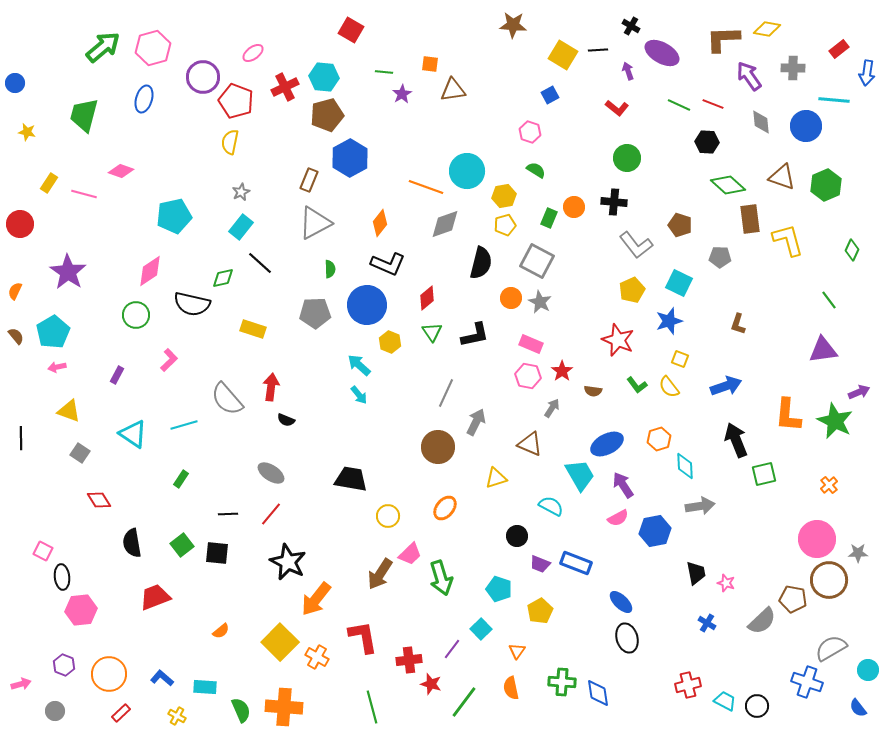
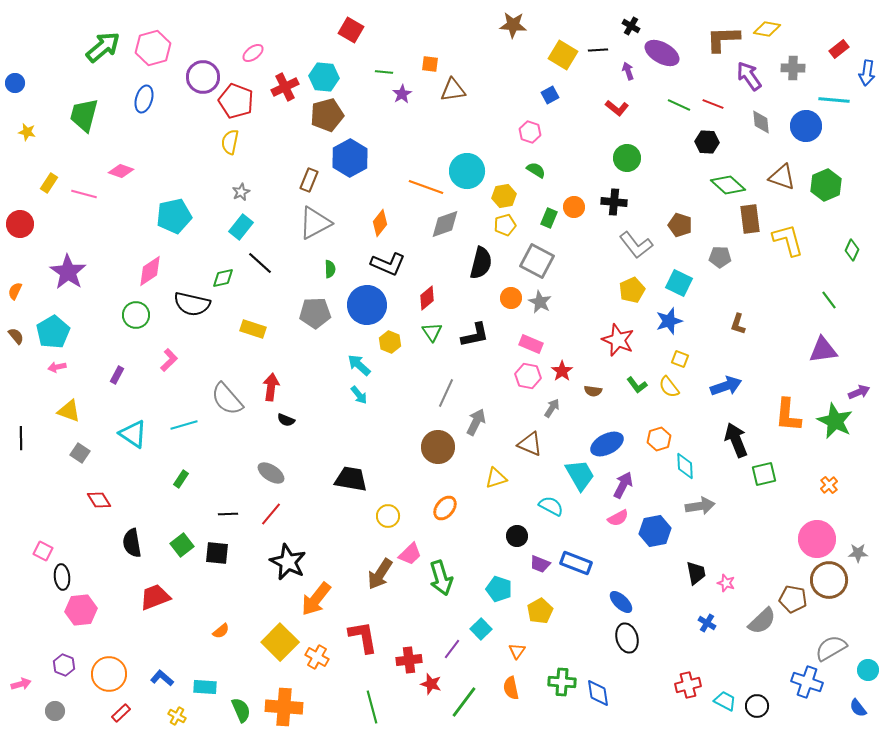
purple arrow at (623, 485): rotated 60 degrees clockwise
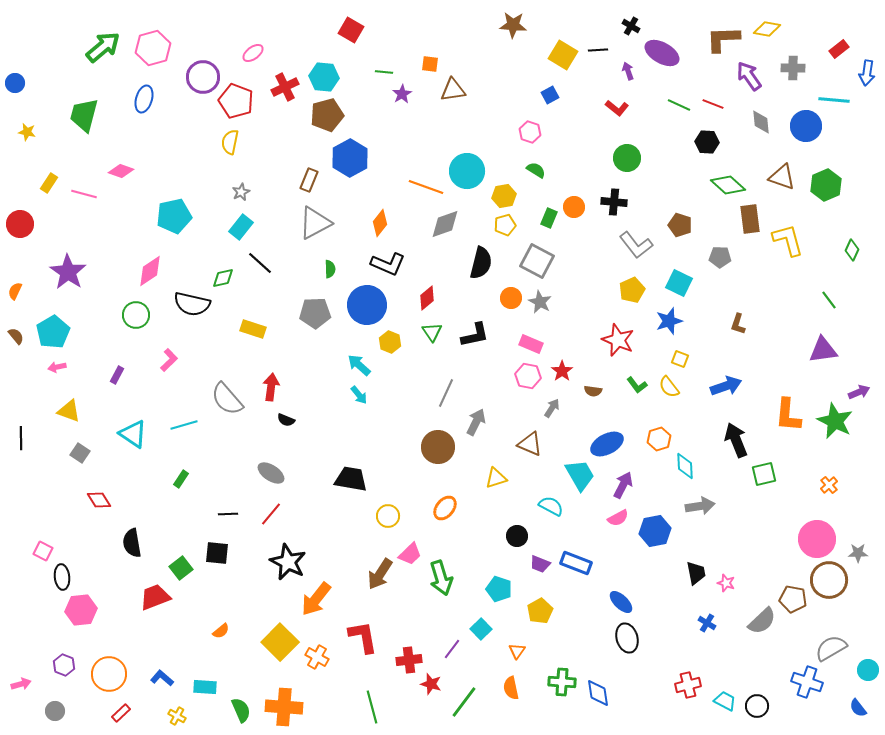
green square at (182, 545): moved 1 px left, 23 px down
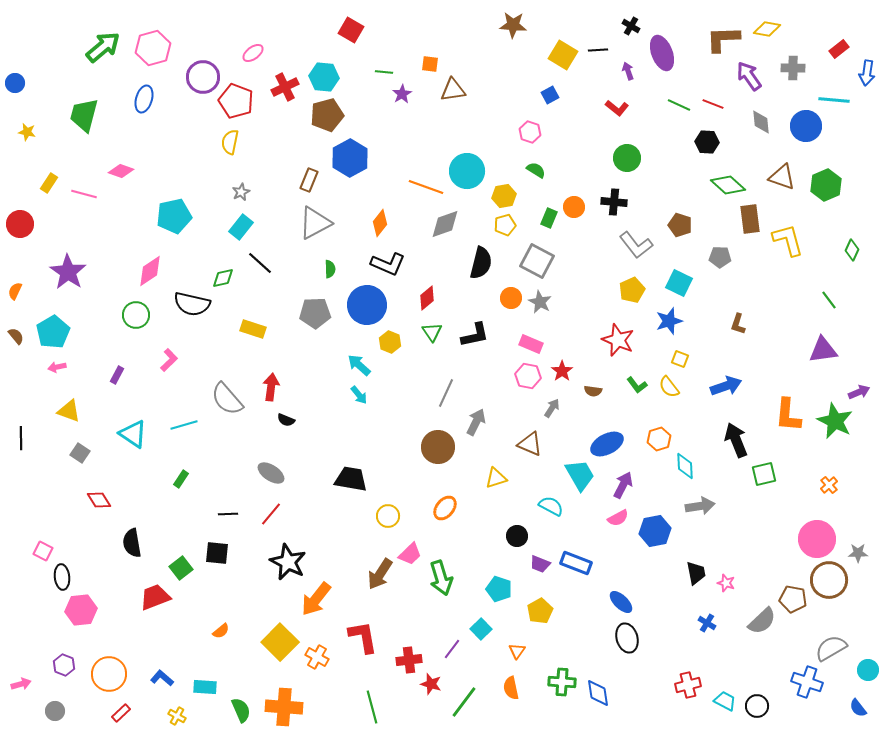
purple ellipse at (662, 53): rotated 40 degrees clockwise
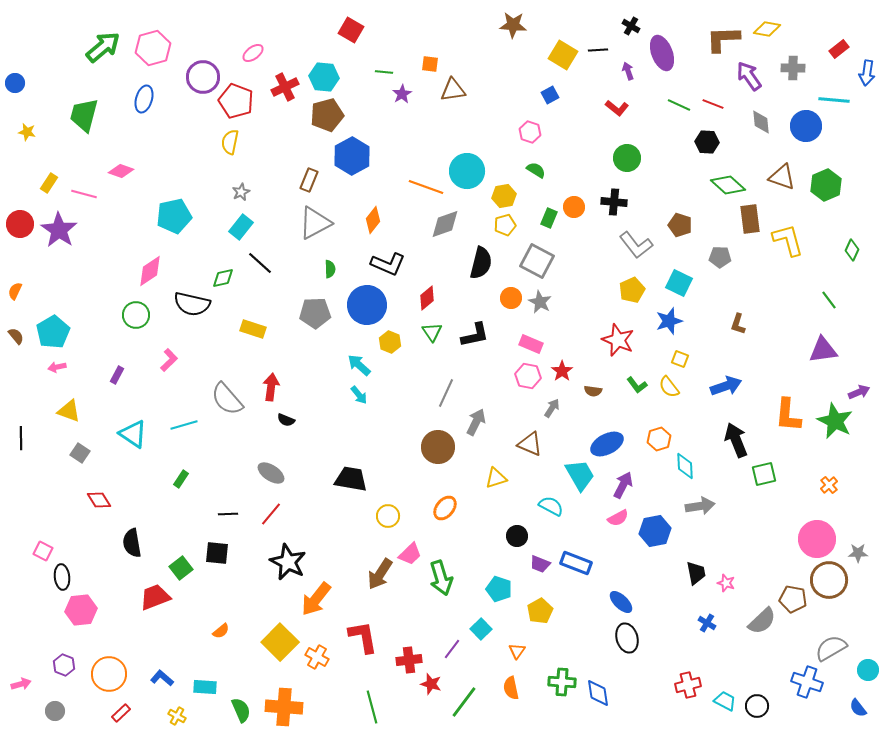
blue hexagon at (350, 158): moved 2 px right, 2 px up
orange diamond at (380, 223): moved 7 px left, 3 px up
purple star at (68, 272): moved 9 px left, 42 px up
